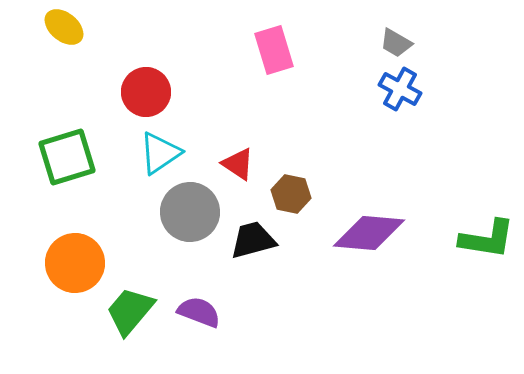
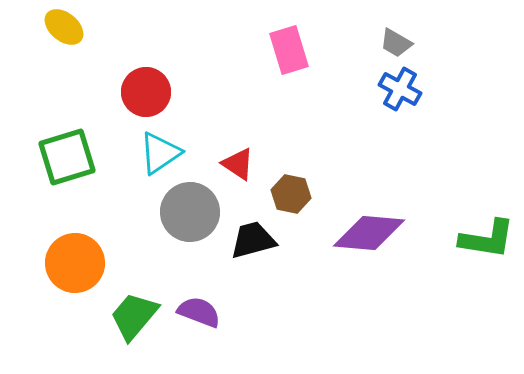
pink rectangle: moved 15 px right
green trapezoid: moved 4 px right, 5 px down
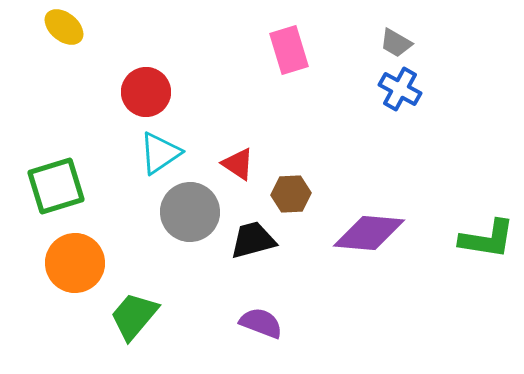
green square: moved 11 px left, 29 px down
brown hexagon: rotated 15 degrees counterclockwise
purple semicircle: moved 62 px right, 11 px down
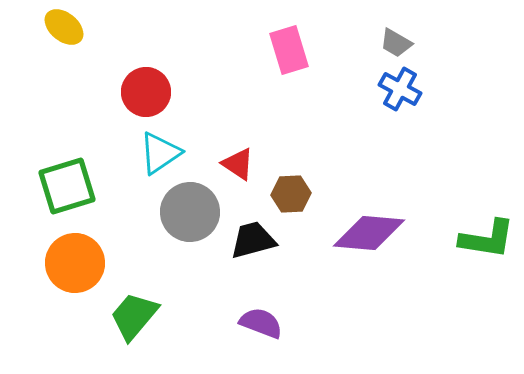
green square: moved 11 px right
